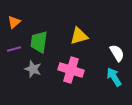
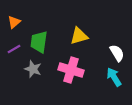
purple line: rotated 16 degrees counterclockwise
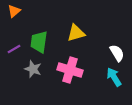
orange triangle: moved 11 px up
yellow triangle: moved 3 px left, 3 px up
pink cross: moved 1 px left
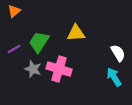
yellow triangle: rotated 12 degrees clockwise
green trapezoid: rotated 25 degrees clockwise
white semicircle: moved 1 px right
pink cross: moved 11 px left, 1 px up
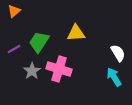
gray star: moved 1 px left, 2 px down; rotated 18 degrees clockwise
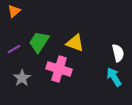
yellow triangle: moved 1 px left, 10 px down; rotated 24 degrees clockwise
white semicircle: rotated 18 degrees clockwise
gray star: moved 10 px left, 7 px down
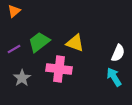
green trapezoid: rotated 20 degrees clockwise
white semicircle: rotated 36 degrees clockwise
pink cross: rotated 10 degrees counterclockwise
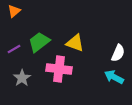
cyan arrow: rotated 30 degrees counterclockwise
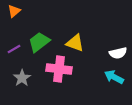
white semicircle: rotated 54 degrees clockwise
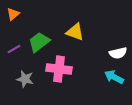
orange triangle: moved 1 px left, 3 px down
yellow triangle: moved 11 px up
gray star: moved 3 px right, 1 px down; rotated 24 degrees counterclockwise
